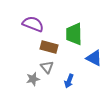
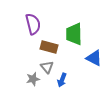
purple semicircle: rotated 55 degrees clockwise
blue arrow: moved 7 px left, 1 px up
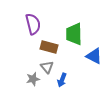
blue triangle: moved 2 px up
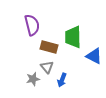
purple semicircle: moved 1 px left, 1 px down
green trapezoid: moved 1 px left, 3 px down
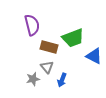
green trapezoid: moved 1 px down; rotated 110 degrees counterclockwise
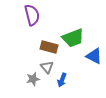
purple semicircle: moved 10 px up
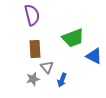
brown rectangle: moved 14 px left, 2 px down; rotated 72 degrees clockwise
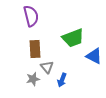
purple semicircle: moved 1 px left, 1 px down
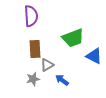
purple semicircle: rotated 10 degrees clockwise
gray triangle: moved 2 px up; rotated 40 degrees clockwise
blue arrow: rotated 104 degrees clockwise
